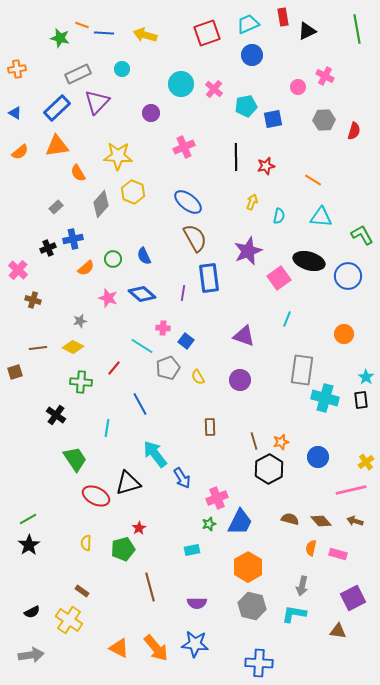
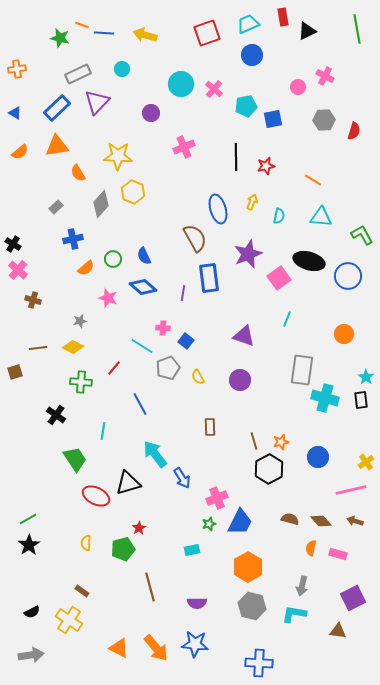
blue ellipse at (188, 202): moved 30 px right, 7 px down; rotated 36 degrees clockwise
black cross at (48, 248): moved 35 px left, 4 px up; rotated 35 degrees counterclockwise
purple star at (248, 251): moved 3 px down
blue diamond at (142, 294): moved 1 px right, 7 px up
cyan line at (107, 428): moved 4 px left, 3 px down
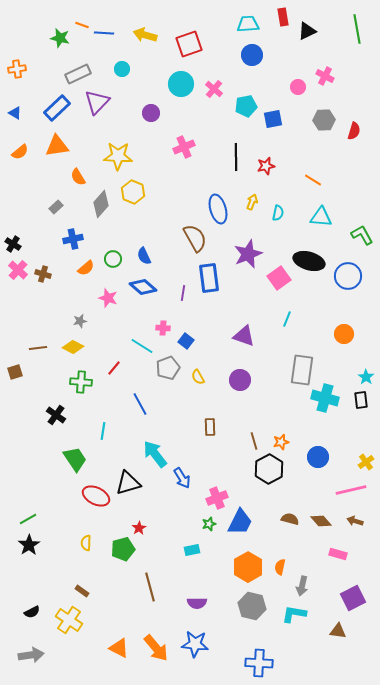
cyan trapezoid at (248, 24): rotated 20 degrees clockwise
red square at (207, 33): moved 18 px left, 11 px down
orange semicircle at (78, 173): moved 4 px down
cyan semicircle at (279, 216): moved 1 px left, 3 px up
brown cross at (33, 300): moved 10 px right, 26 px up
orange semicircle at (311, 548): moved 31 px left, 19 px down
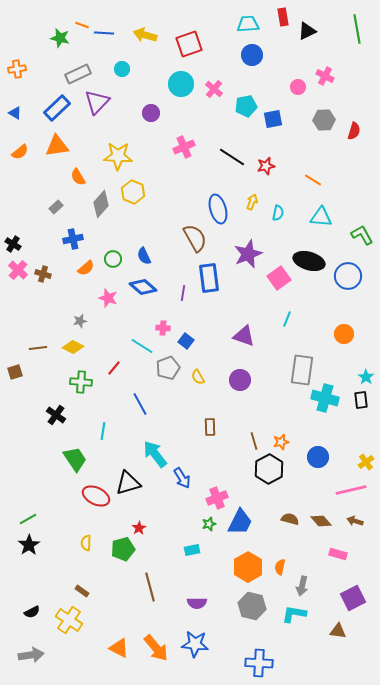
black line at (236, 157): moved 4 px left; rotated 56 degrees counterclockwise
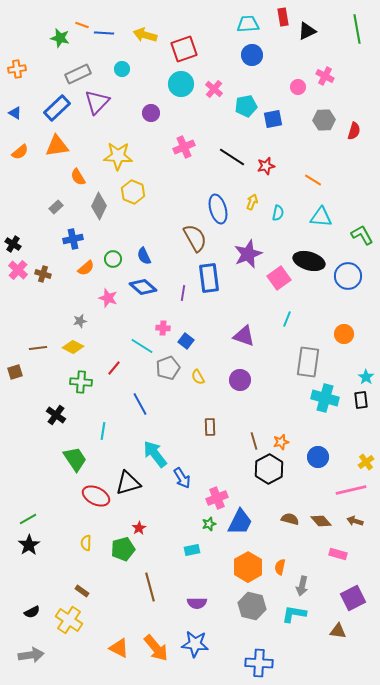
red square at (189, 44): moved 5 px left, 5 px down
gray diamond at (101, 204): moved 2 px left, 2 px down; rotated 16 degrees counterclockwise
gray rectangle at (302, 370): moved 6 px right, 8 px up
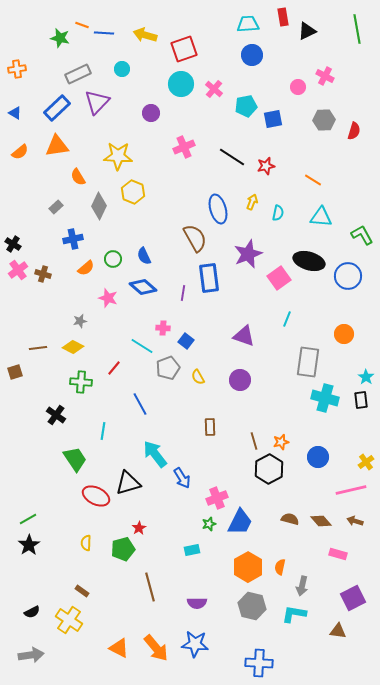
pink cross at (18, 270): rotated 12 degrees clockwise
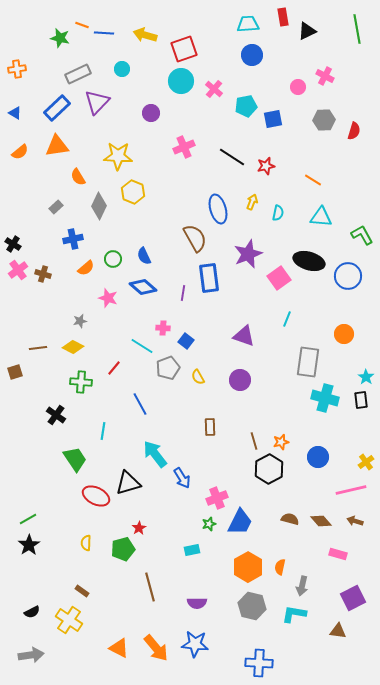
cyan circle at (181, 84): moved 3 px up
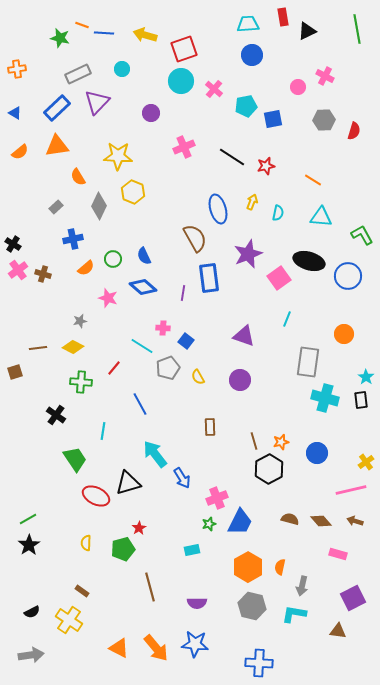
blue circle at (318, 457): moved 1 px left, 4 px up
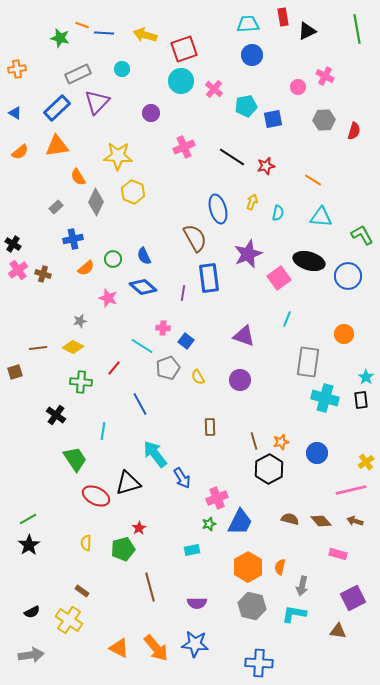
gray diamond at (99, 206): moved 3 px left, 4 px up
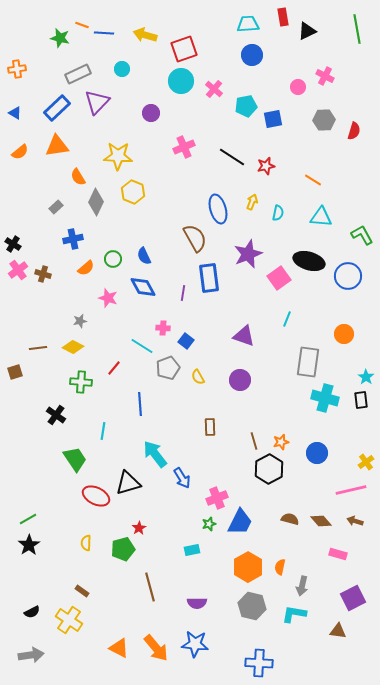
blue diamond at (143, 287): rotated 20 degrees clockwise
blue line at (140, 404): rotated 25 degrees clockwise
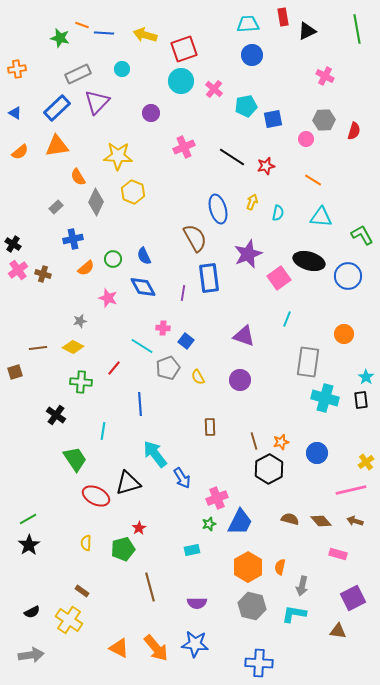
pink circle at (298, 87): moved 8 px right, 52 px down
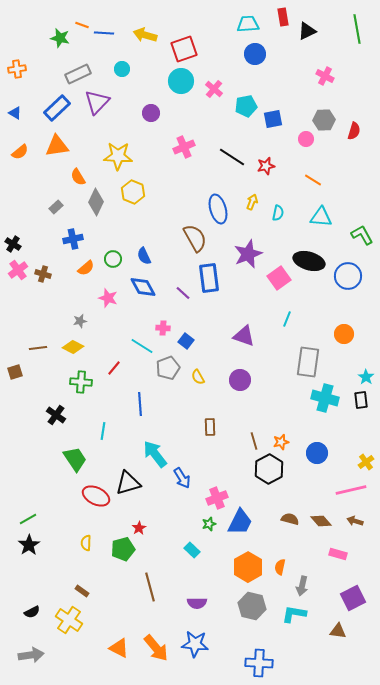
blue circle at (252, 55): moved 3 px right, 1 px up
purple line at (183, 293): rotated 56 degrees counterclockwise
cyan rectangle at (192, 550): rotated 56 degrees clockwise
